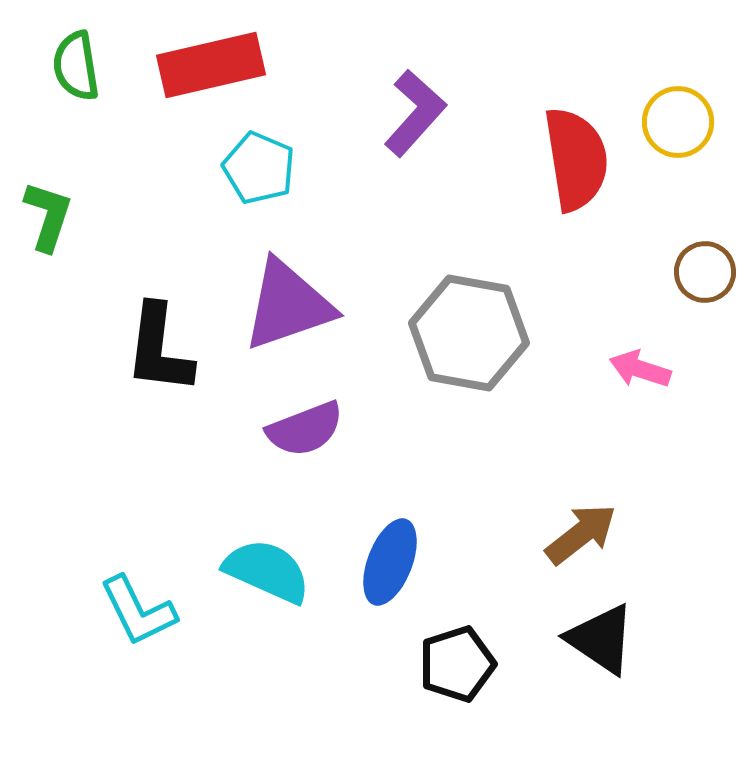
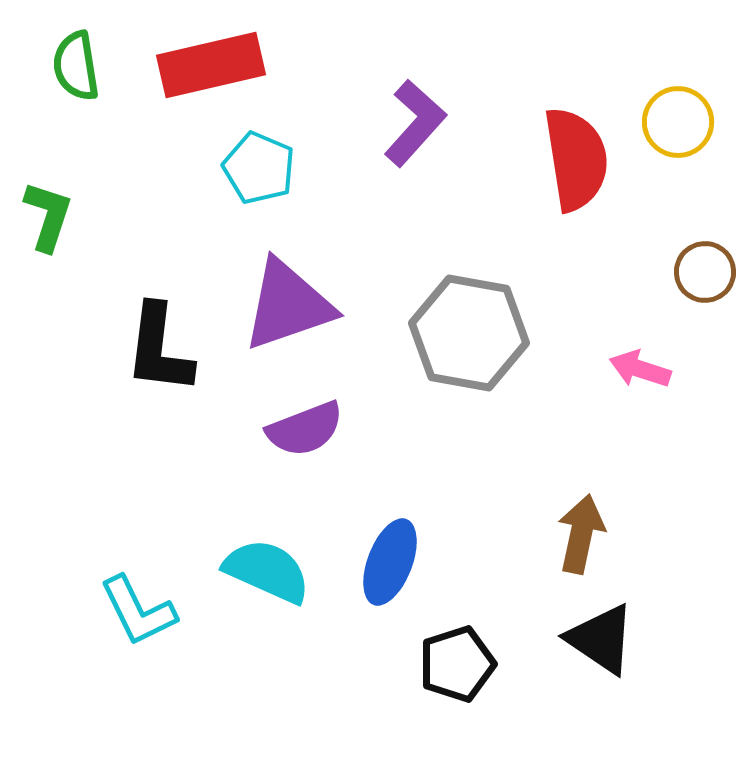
purple L-shape: moved 10 px down
brown arrow: rotated 40 degrees counterclockwise
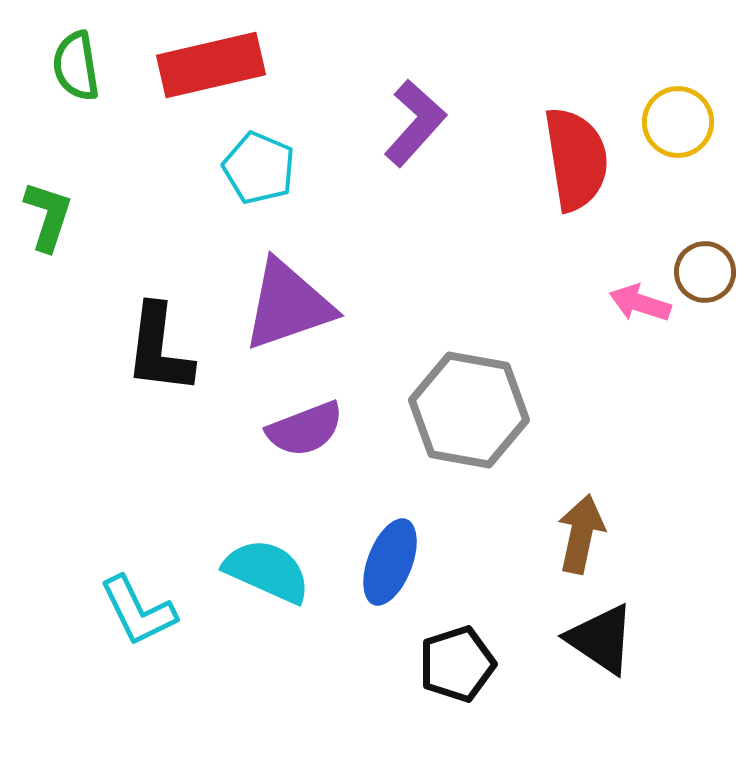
gray hexagon: moved 77 px down
pink arrow: moved 66 px up
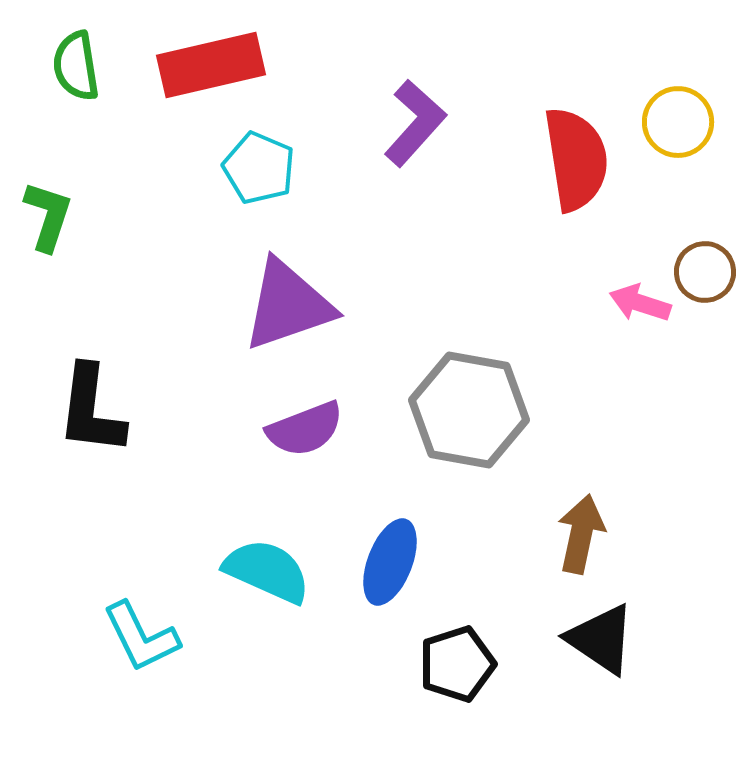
black L-shape: moved 68 px left, 61 px down
cyan L-shape: moved 3 px right, 26 px down
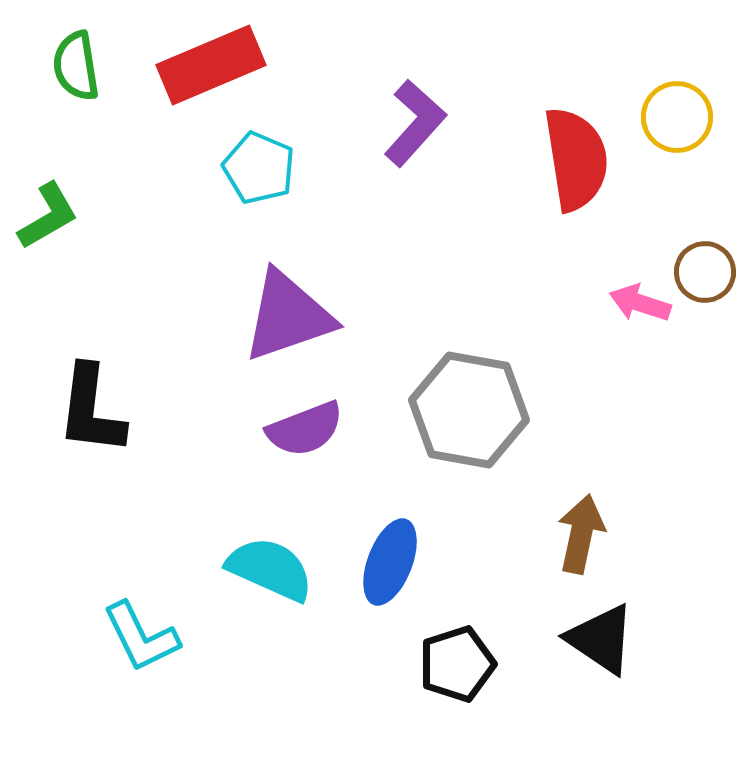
red rectangle: rotated 10 degrees counterclockwise
yellow circle: moved 1 px left, 5 px up
green L-shape: rotated 42 degrees clockwise
purple triangle: moved 11 px down
cyan semicircle: moved 3 px right, 2 px up
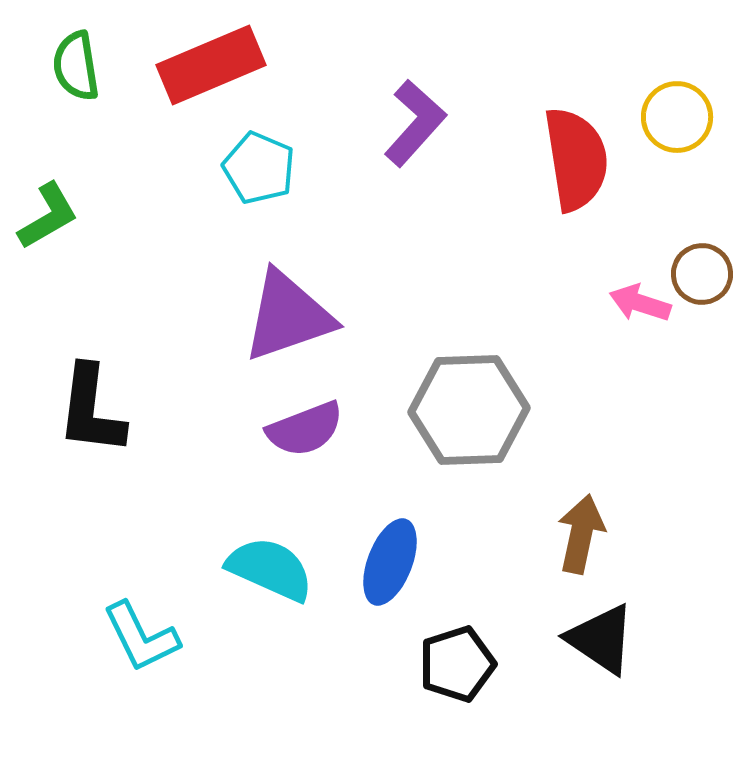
brown circle: moved 3 px left, 2 px down
gray hexagon: rotated 12 degrees counterclockwise
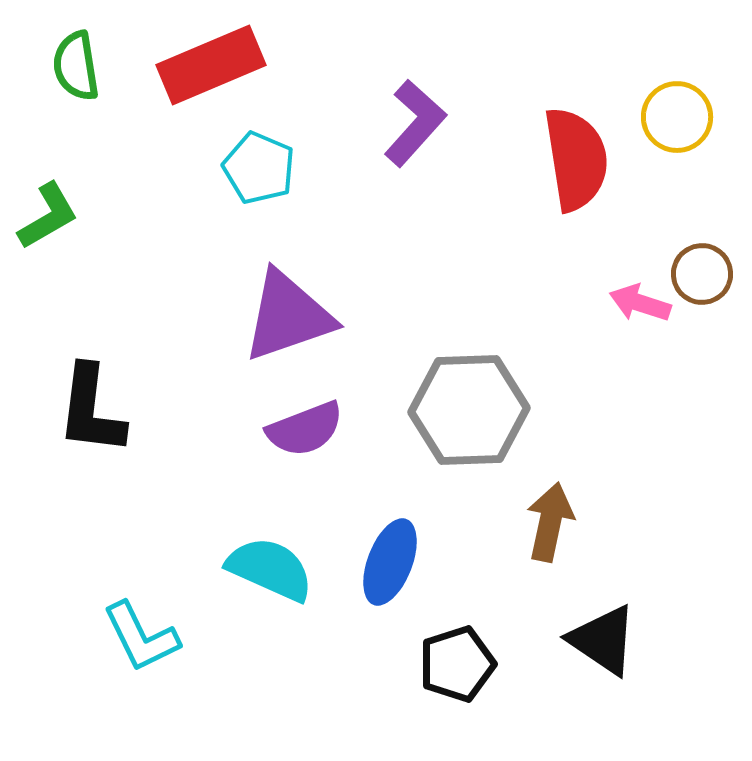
brown arrow: moved 31 px left, 12 px up
black triangle: moved 2 px right, 1 px down
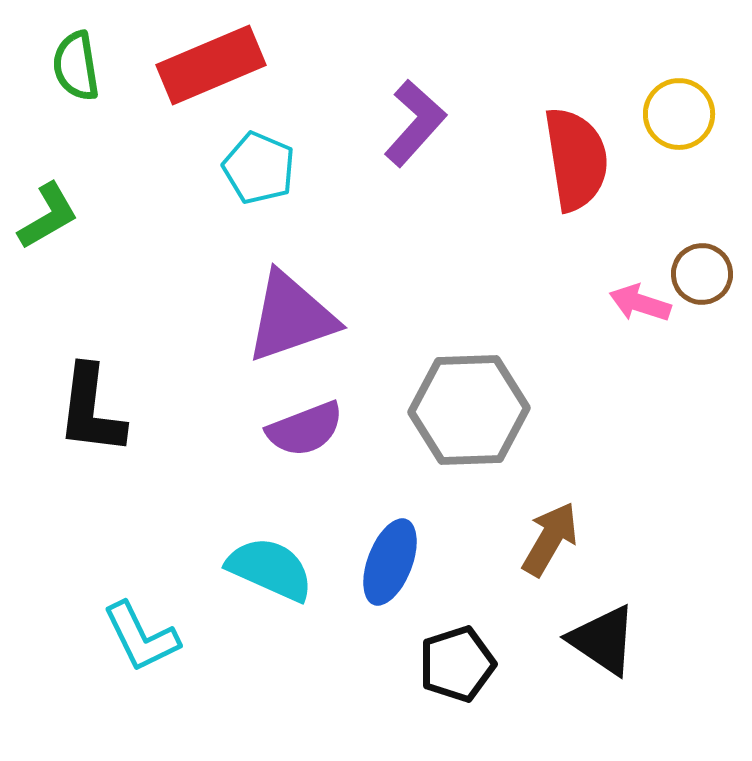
yellow circle: moved 2 px right, 3 px up
purple triangle: moved 3 px right, 1 px down
brown arrow: moved 17 px down; rotated 18 degrees clockwise
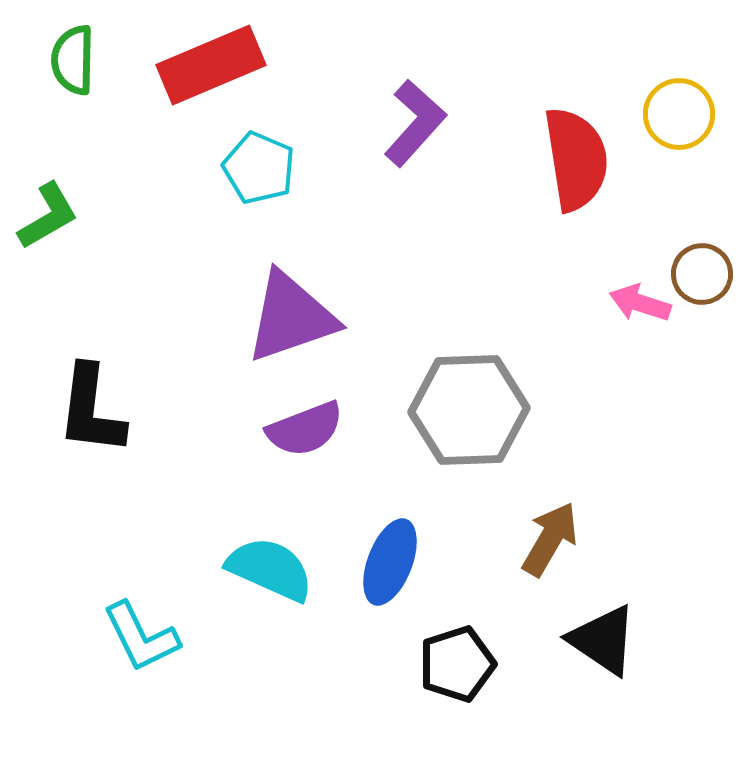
green semicircle: moved 3 px left, 6 px up; rotated 10 degrees clockwise
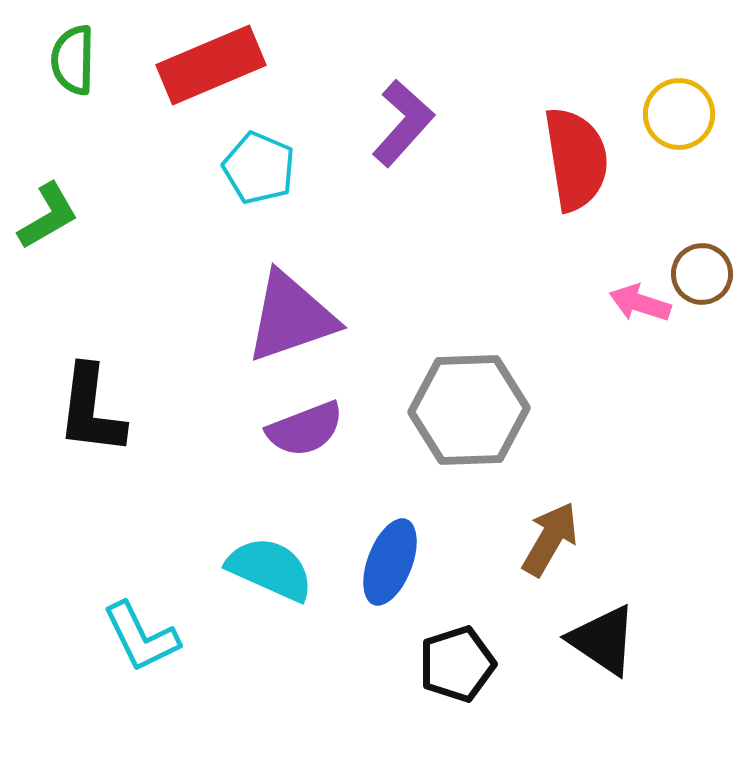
purple L-shape: moved 12 px left
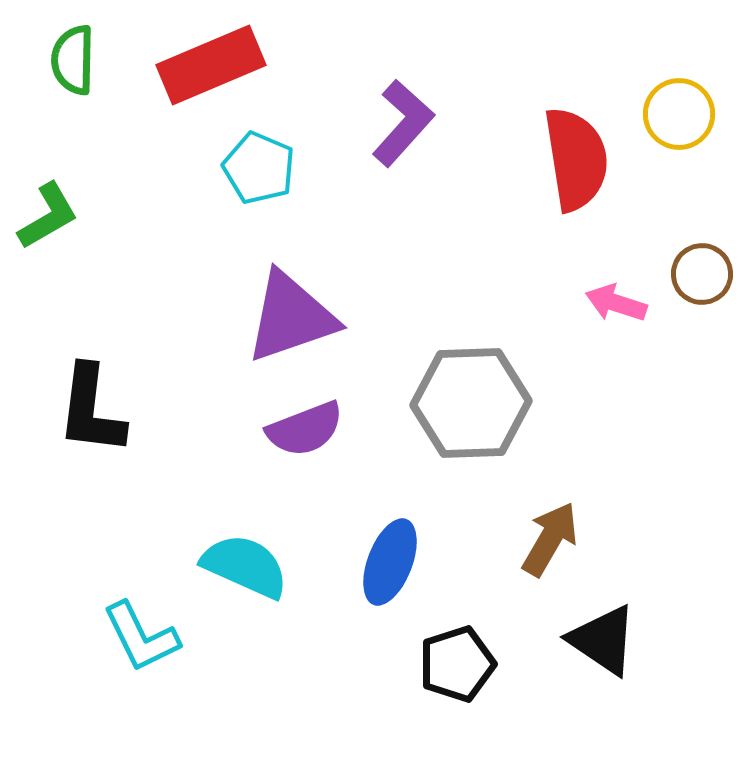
pink arrow: moved 24 px left
gray hexagon: moved 2 px right, 7 px up
cyan semicircle: moved 25 px left, 3 px up
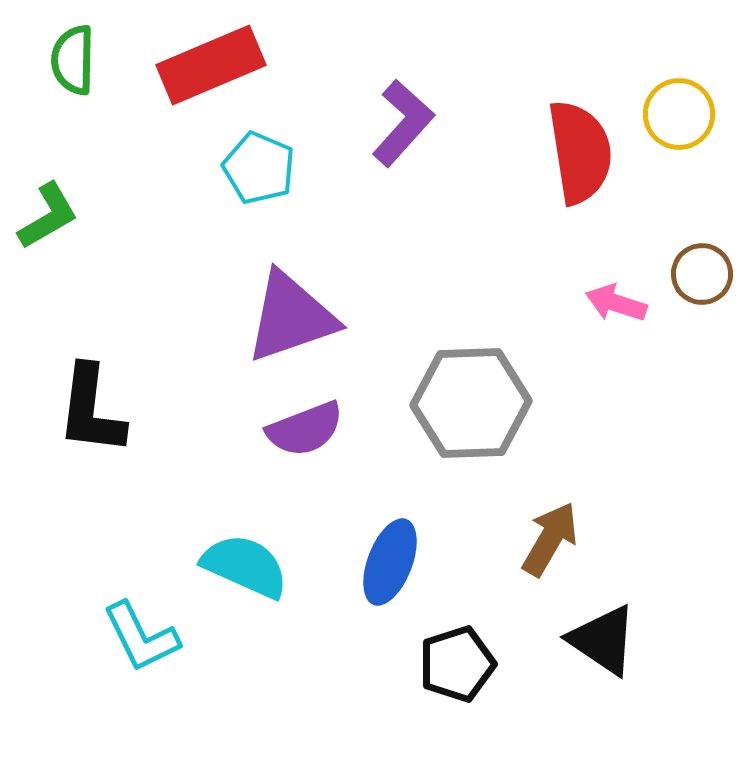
red semicircle: moved 4 px right, 7 px up
